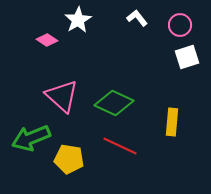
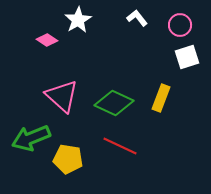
yellow rectangle: moved 11 px left, 24 px up; rotated 16 degrees clockwise
yellow pentagon: moved 1 px left
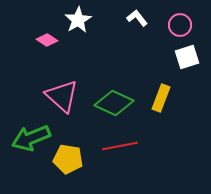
red line: rotated 36 degrees counterclockwise
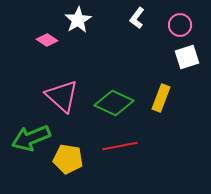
white L-shape: rotated 105 degrees counterclockwise
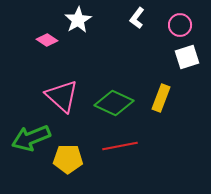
yellow pentagon: rotated 8 degrees counterclockwise
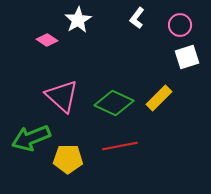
yellow rectangle: moved 2 px left; rotated 24 degrees clockwise
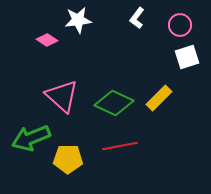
white star: rotated 24 degrees clockwise
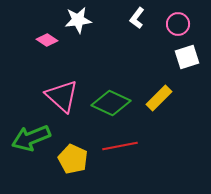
pink circle: moved 2 px left, 1 px up
green diamond: moved 3 px left
yellow pentagon: moved 5 px right; rotated 24 degrees clockwise
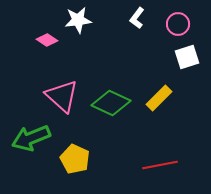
red line: moved 40 px right, 19 px down
yellow pentagon: moved 2 px right
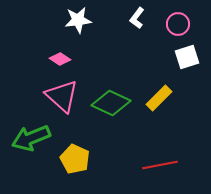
pink diamond: moved 13 px right, 19 px down
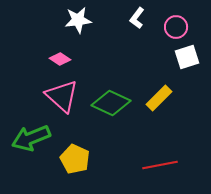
pink circle: moved 2 px left, 3 px down
